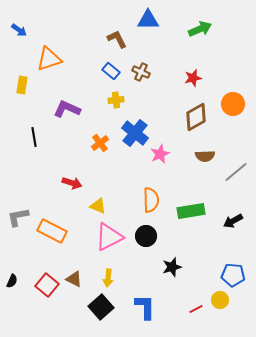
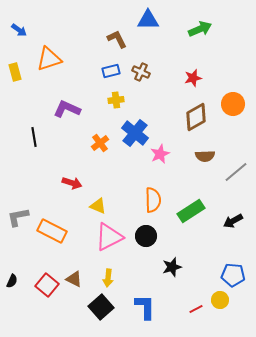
blue rectangle: rotated 54 degrees counterclockwise
yellow rectangle: moved 7 px left, 13 px up; rotated 24 degrees counterclockwise
orange semicircle: moved 2 px right
green rectangle: rotated 24 degrees counterclockwise
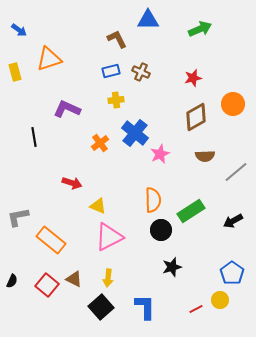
orange rectangle: moved 1 px left, 9 px down; rotated 12 degrees clockwise
black circle: moved 15 px right, 6 px up
blue pentagon: moved 1 px left, 2 px up; rotated 30 degrees clockwise
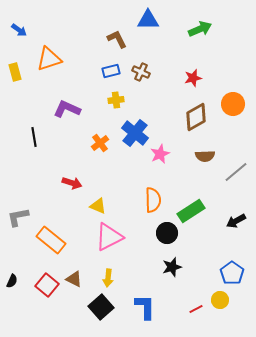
black arrow: moved 3 px right
black circle: moved 6 px right, 3 px down
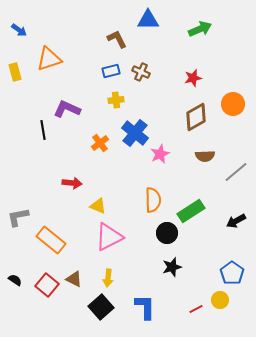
black line: moved 9 px right, 7 px up
red arrow: rotated 12 degrees counterclockwise
black semicircle: moved 3 px right, 1 px up; rotated 80 degrees counterclockwise
